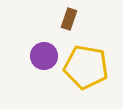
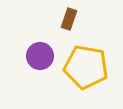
purple circle: moved 4 px left
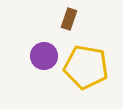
purple circle: moved 4 px right
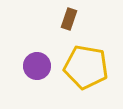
purple circle: moved 7 px left, 10 px down
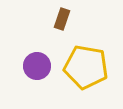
brown rectangle: moved 7 px left
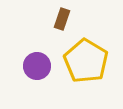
yellow pentagon: moved 6 px up; rotated 21 degrees clockwise
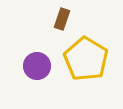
yellow pentagon: moved 2 px up
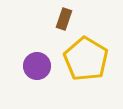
brown rectangle: moved 2 px right
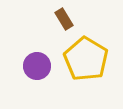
brown rectangle: rotated 50 degrees counterclockwise
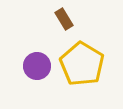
yellow pentagon: moved 4 px left, 5 px down
